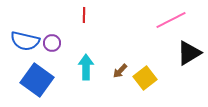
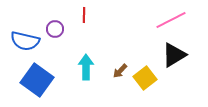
purple circle: moved 3 px right, 14 px up
black triangle: moved 15 px left, 2 px down
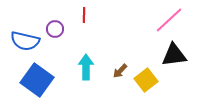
pink line: moved 2 px left; rotated 16 degrees counterclockwise
black triangle: rotated 24 degrees clockwise
yellow square: moved 1 px right, 2 px down
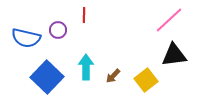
purple circle: moved 3 px right, 1 px down
blue semicircle: moved 1 px right, 3 px up
brown arrow: moved 7 px left, 5 px down
blue square: moved 10 px right, 3 px up; rotated 8 degrees clockwise
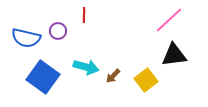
purple circle: moved 1 px down
cyan arrow: rotated 105 degrees clockwise
blue square: moved 4 px left; rotated 8 degrees counterclockwise
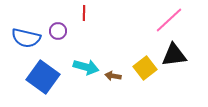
red line: moved 2 px up
brown arrow: rotated 56 degrees clockwise
yellow square: moved 1 px left, 12 px up
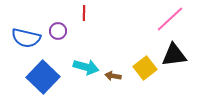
pink line: moved 1 px right, 1 px up
blue square: rotated 8 degrees clockwise
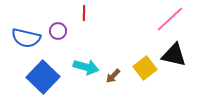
black triangle: rotated 20 degrees clockwise
brown arrow: rotated 56 degrees counterclockwise
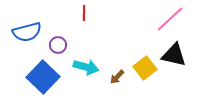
purple circle: moved 14 px down
blue semicircle: moved 1 px right, 6 px up; rotated 28 degrees counterclockwise
brown arrow: moved 4 px right, 1 px down
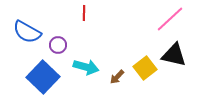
blue semicircle: rotated 44 degrees clockwise
